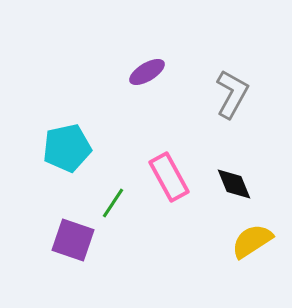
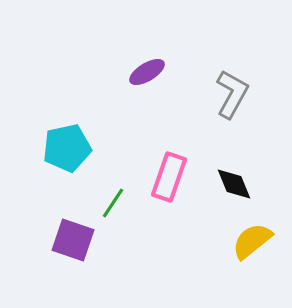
pink rectangle: rotated 48 degrees clockwise
yellow semicircle: rotated 6 degrees counterclockwise
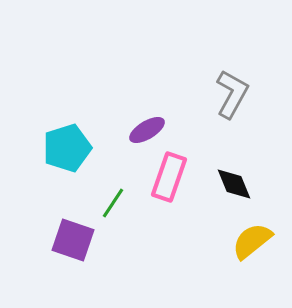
purple ellipse: moved 58 px down
cyan pentagon: rotated 6 degrees counterclockwise
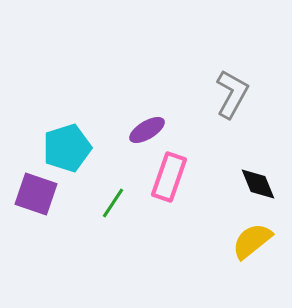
black diamond: moved 24 px right
purple square: moved 37 px left, 46 px up
